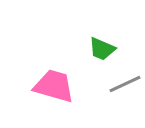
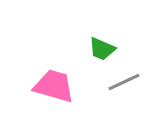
gray line: moved 1 px left, 2 px up
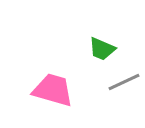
pink trapezoid: moved 1 px left, 4 px down
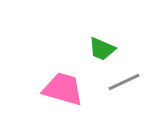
pink trapezoid: moved 10 px right, 1 px up
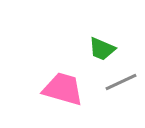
gray line: moved 3 px left
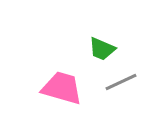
pink trapezoid: moved 1 px left, 1 px up
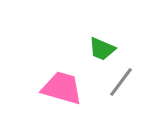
gray line: rotated 28 degrees counterclockwise
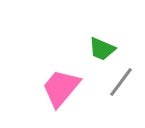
pink trapezoid: moved 1 px left; rotated 66 degrees counterclockwise
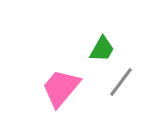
green trapezoid: rotated 84 degrees counterclockwise
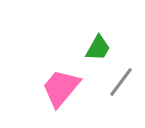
green trapezoid: moved 4 px left, 1 px up
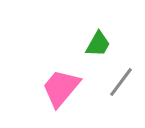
green trapezoid: moved 4 px up
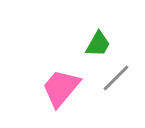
gray line: moved 5 px left, 4 px up; rotated 8 degrees clockwise
